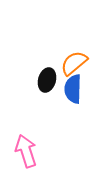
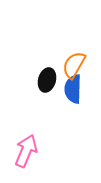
orange semicircle: moved 2 px down; rotated 20 degrees counterclockwise
pink arrow: rotated 40 degrees clockwise
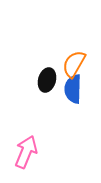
orange semicircle: moved 1 px up
pink arrow: moved 1 px down
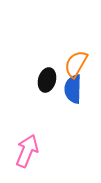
orange semicircle: moved 2 px right
pink arrow: moved 1 px right, 1 px up
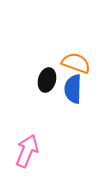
orange semicircle: moved 1 px up; rotated 80 degrees clockwise
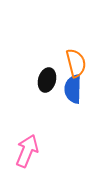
orange semicircle: rotated 56 degrees clockwise
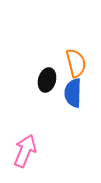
blue semicircle: moved 4 px down
pink arrow: moved 2 px left
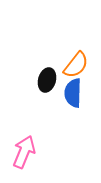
orange semicircle: moved 2 px down; rotated 52 degrees clockwise
pink arrow: moved 1 px left, 1 px down
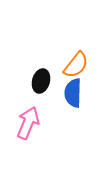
black ellipse: moved 6 px left, 1 px down
pink arrow: moved 4 px right, 29 px up
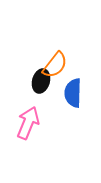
orange semicircle: moved 21 px left
